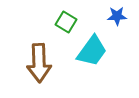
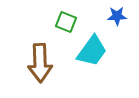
green square: rotated 10 degrees counterclockwise
brown arrow: moved 1 px right
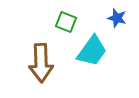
blue star: moved 2 px down; rotated 18 degrees clockwise
brown arrow: moved 1 px right
